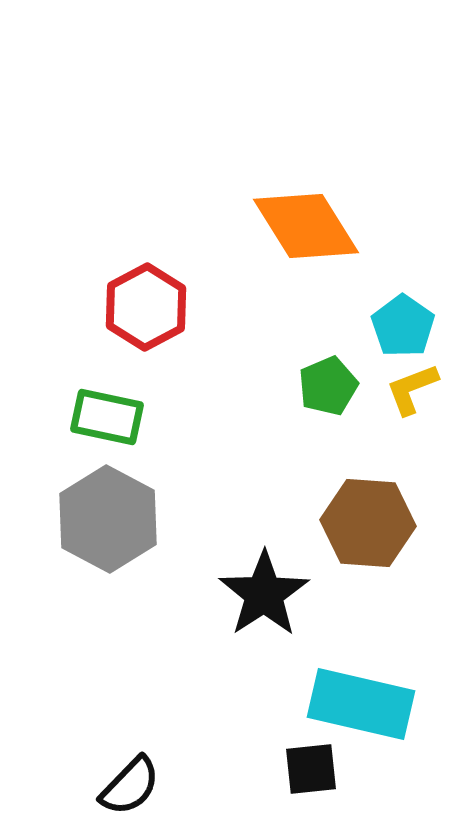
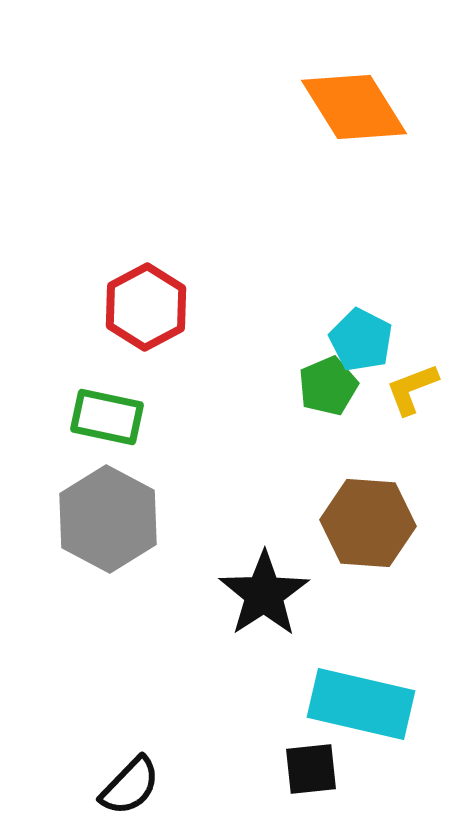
orange diamond: moved 48 px right, 119 px up
cyan pentagon: moved 42 px left, 14 px down; rotated 8 degrees counterclockwise
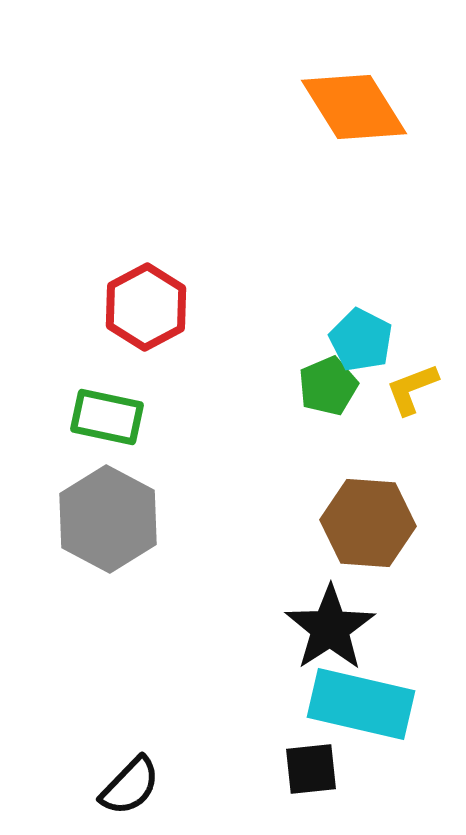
black star: moved 66 px right, 34 px down
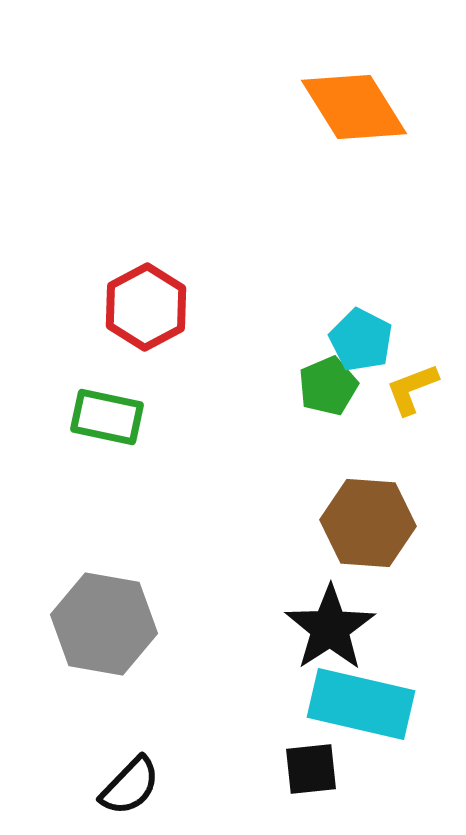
gray hexagon: moved 4 px left, 105 px down; rotated 18 degrees counterclockwise
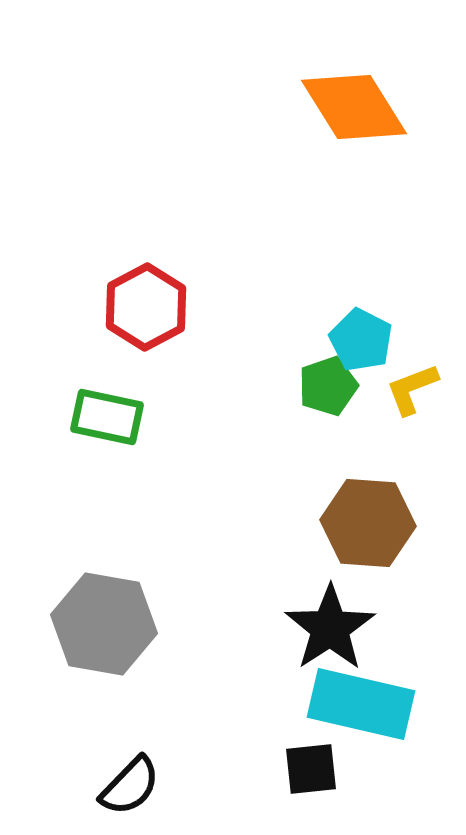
green pentagon: rotated 4 degrees clockwise
